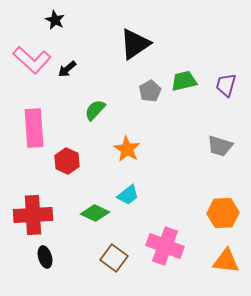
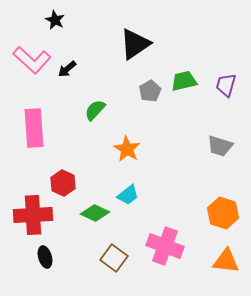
red hexagon: moved 4 px left, 22 px down
orange hexagon: rotated 20 degrees clockwise
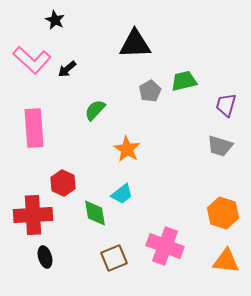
black triangle: rotated 32 degrees clockwise
purple trapezoid: moved 20 px down
cyan trapezoid: moved 6 px left, 1 px up
green diamond: rotated 56 degrees clockwise
brown square: rotated 32 degrees clockwise
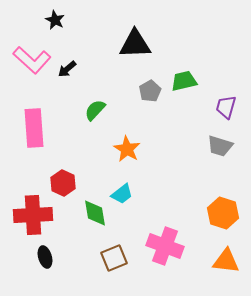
purple trapezoid: moved 2 px down
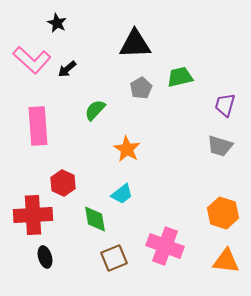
black star: moved 2 px right, 3 px down
green trapezoid: moved 4 px left, 4 px up
gray pentagon: moved 9 px left, 3 px up
purple trapezoid: moved 1 px left, 2 px up
pink rectangle: moved 4 px right, 2 px up
green diamond: moved 6 px down
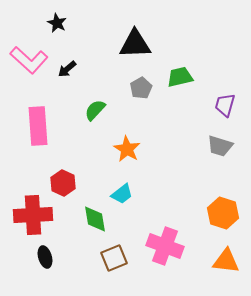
pink L-shape: moved 3 px left
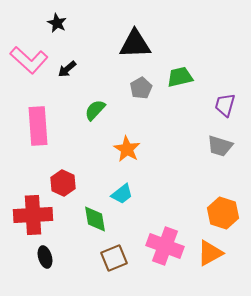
orange triangle: moved 16 px left, 8 px up; rotated 36 degrees counterclockwise
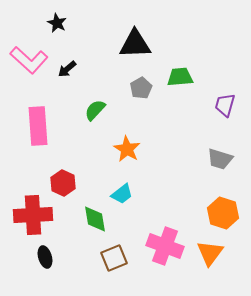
green trapezoid: rotated 8 degrees clockwise
gray trapezoid: moved 13 px down
orange triangle: rotated 24 degrees counterclockwise
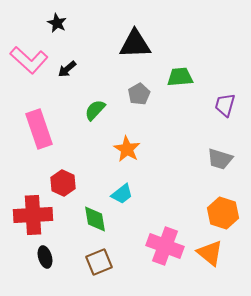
gray pentagon: moved 2 px left, 6 px down
pink rectangle: moved 1 px right, 3 px down; rotated 15 degrees counterclockwise
orange triangle: rotated 28 degrees counterclockwise
brown square: moved 15 px left, 4 px down
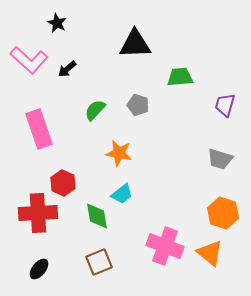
gray pentagon: moved 1 px left, 11 px down; rotated 25 degrees counterclockwise
orange star: moved 8 px left, 4 px down; rotated 20 degrees counterclockwise
red cross: moved 5 px right, 2 px up
green diamond: moved 2 px right, 3 px up
black ellipse: moved 6 px left, 12 px down; rotated 55 degrees clockwise
